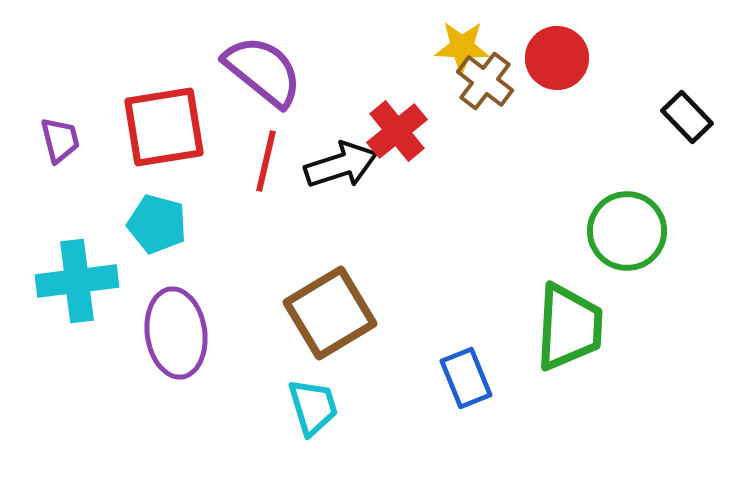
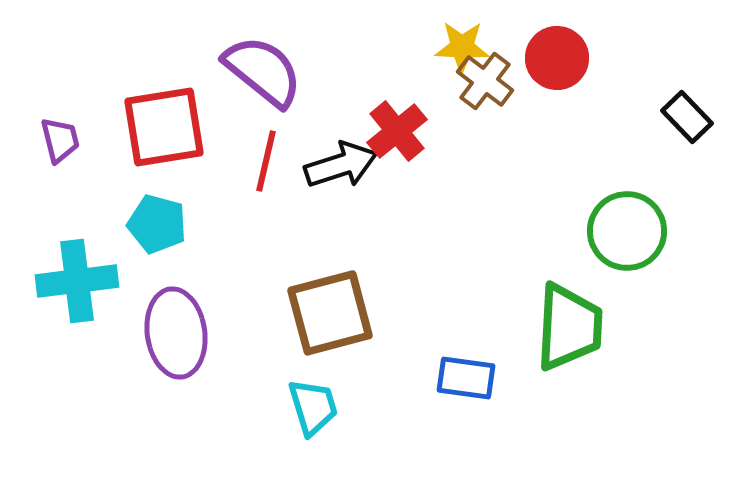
brown square: rotated 16 degrees clockwise
blue rectangle: rotated 60 degrees counterclockwise
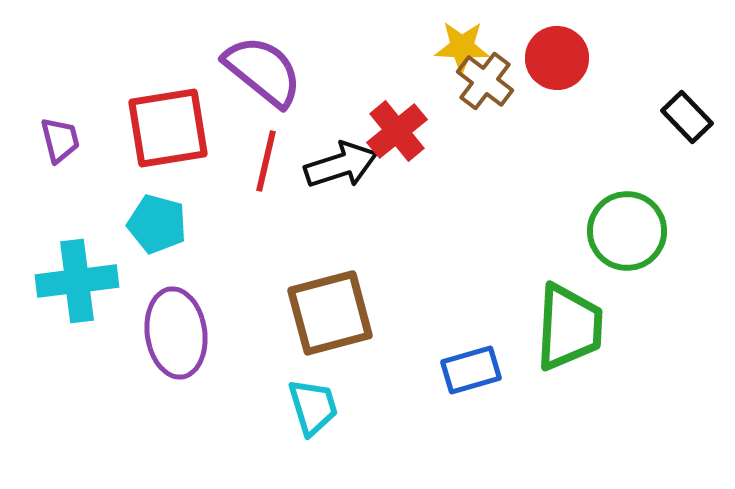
red square: moved 4 px right, 1 px down
blue rectangle: moved 5 px right, 8 px up; rotated 24 degrees counterclockwise
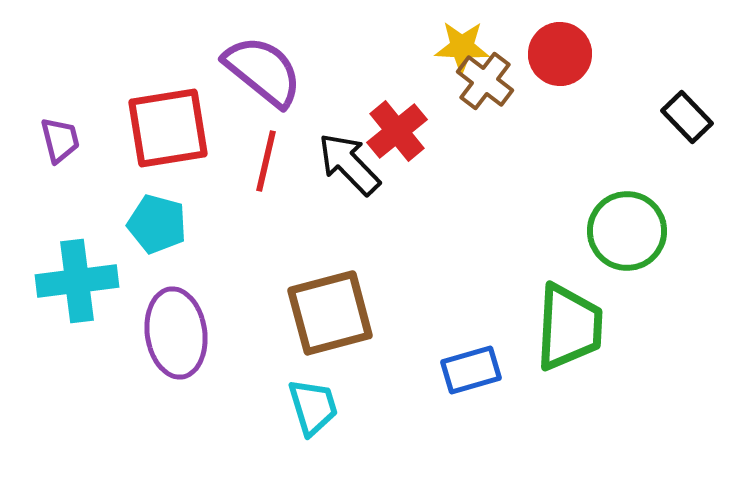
red circle: moved 3 px right, 4 px up
black arrow: moved 8 px right, 1 px up; rotated 116 degrees counterclockwise
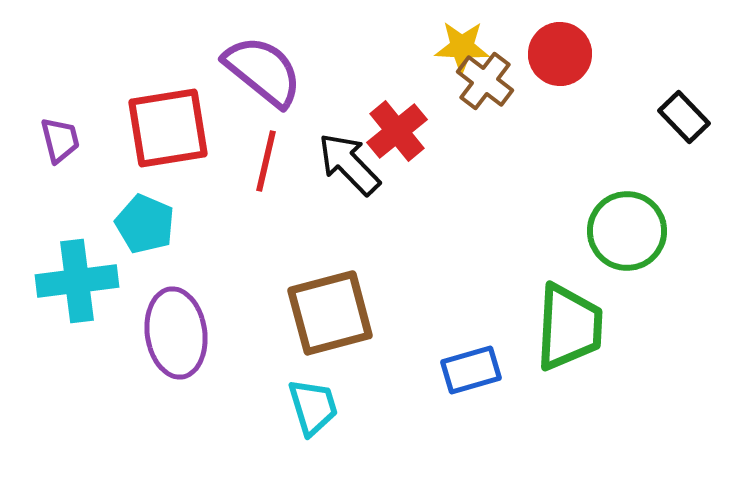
black rectangle: moved 3 px left
cyan pentagon: moved 12 px left; rotated 8 degrees clockwise
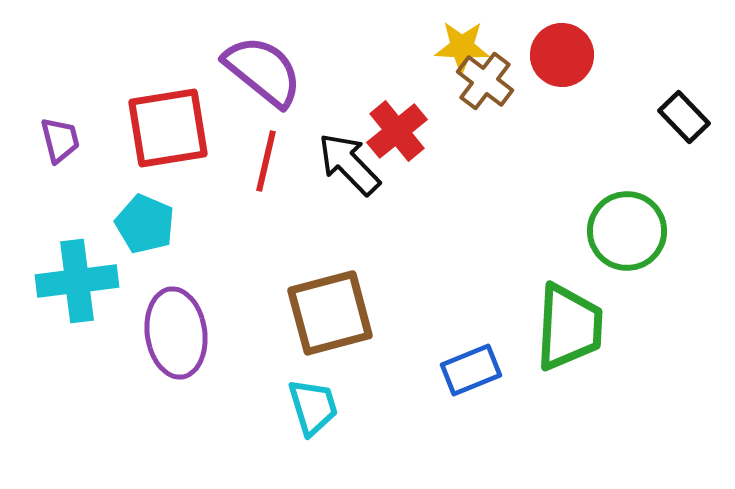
red circle: moved 2 px right, 1 px down
blue rectangle: rotated 6 degrees counterclockwise
